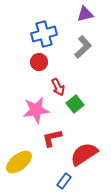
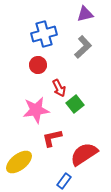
red circle: moved 1 px left, 3 px down
red arrow: moved 1 px right, 1 px down
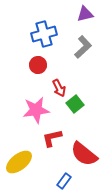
red semicircle: rotated 108 degrees counterclockwise
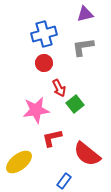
gray L-shape: rotated 145 degrees counterclockwise
red circle: moved 6 px right, 2 px up
red semicircle: moved 3 px right
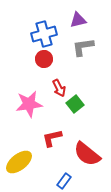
purple triangle: moved 7 px left, 6 px down
red circle: moved 4 px up
pink star: moved 7 px left, 6 px up
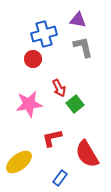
purple triangle: rotated 24 degrees clockwise
gray L-shape: rotated 85 degrees clockwise
red circle: moved 11 px left
red semicircle: rotated 20 degrees clockwise
blue rectangle: moved 4 px left, 3 px up
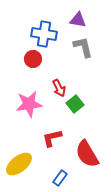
blue cross: rotated 25 degrees clockwise
yellow ellipse: moved 2 px down
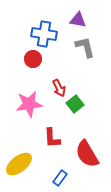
gray L-shape: moved 2 px right
red L-shape: rotated 80 degrees counterclockwise
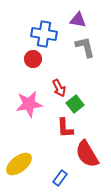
red L-shape: moved 13 px right, 10 px up
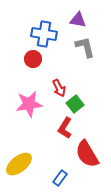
red L-shape: rotated 35 degrees clockwise
